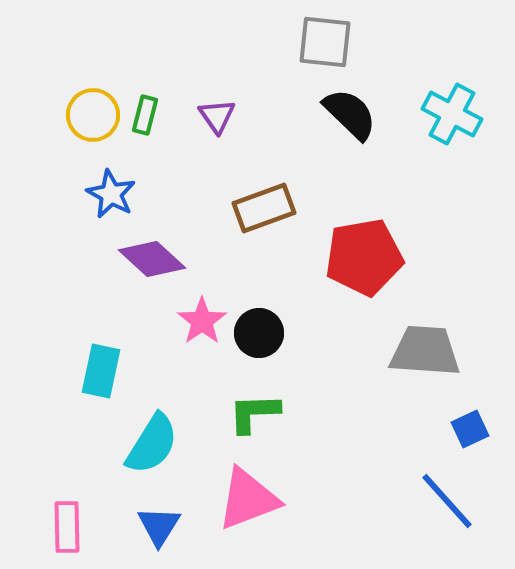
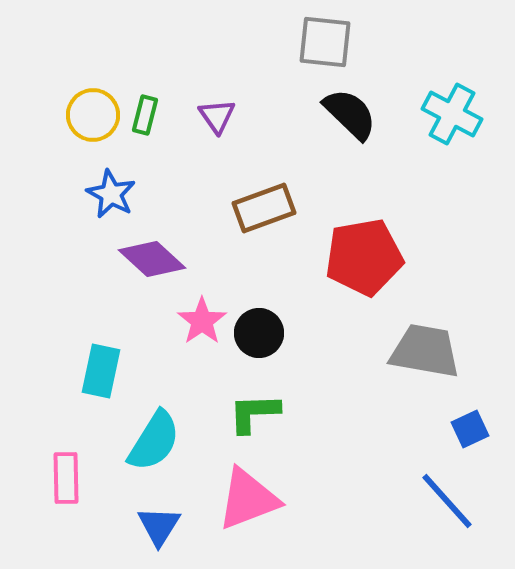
gray trapezoid: rotated 6 degrees clockwise
cyan semicircle: moved 2 px right, 3 px up
pink rectangle: moved 1 px left, 49 px up
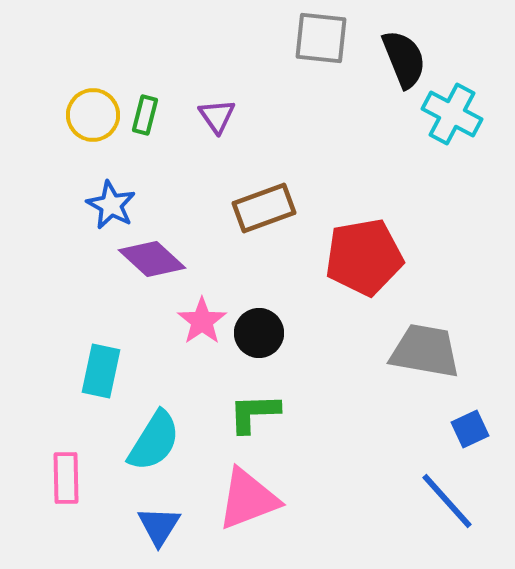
gray square: moved 4 px left, 4 px up
black semicircle: moved 54 px right, 55 px up; rotated 24 degrees clockwise
blue star: moved 11 px down
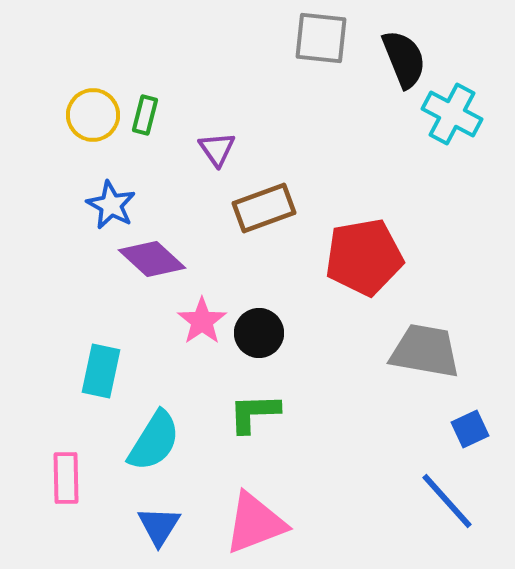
purple triangle: moved 33 px down
pink triangle: moved 7 px right, 24 px down
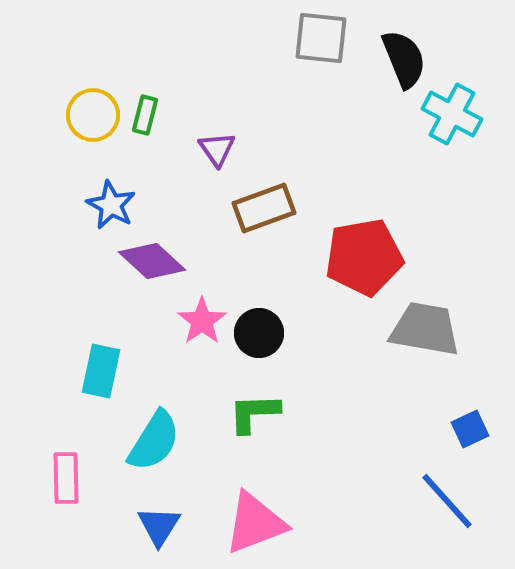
purple diamond: moved 2 px down
gray trapezoid: moved 22 px up
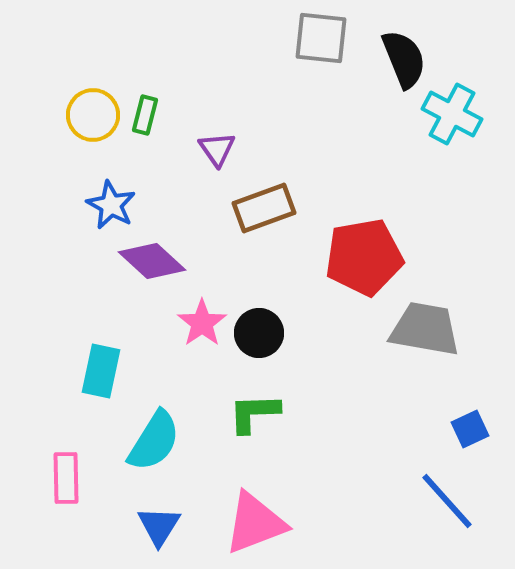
pink star: moved 2 px down
